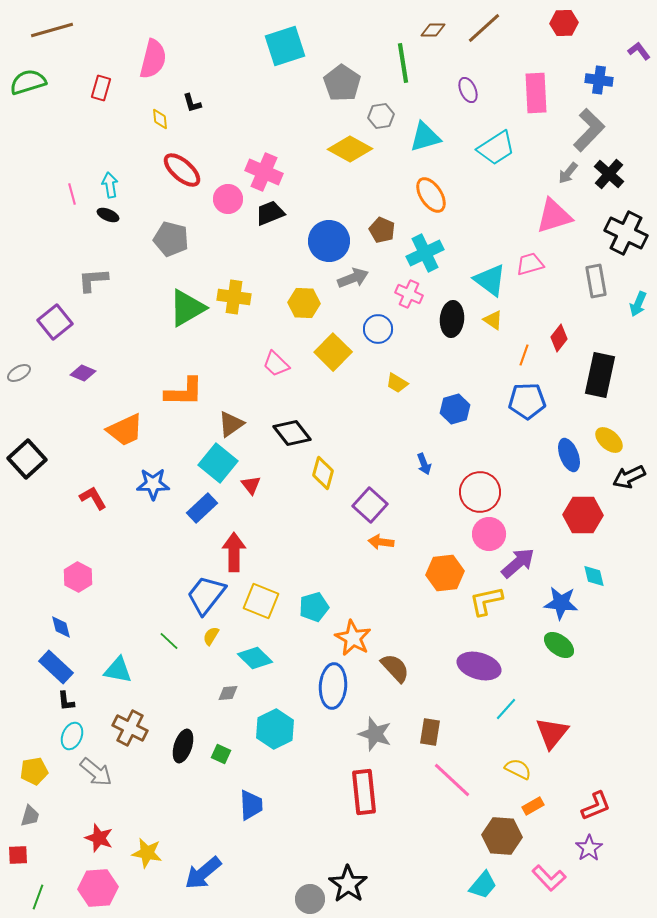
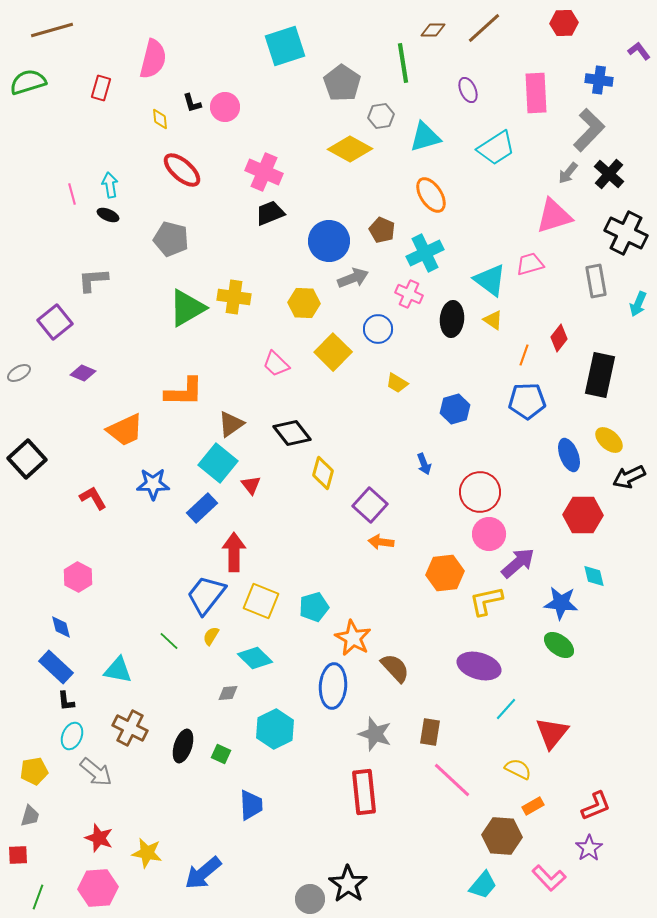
pink circle at (228, 199): moved 3 px left, 92 px up
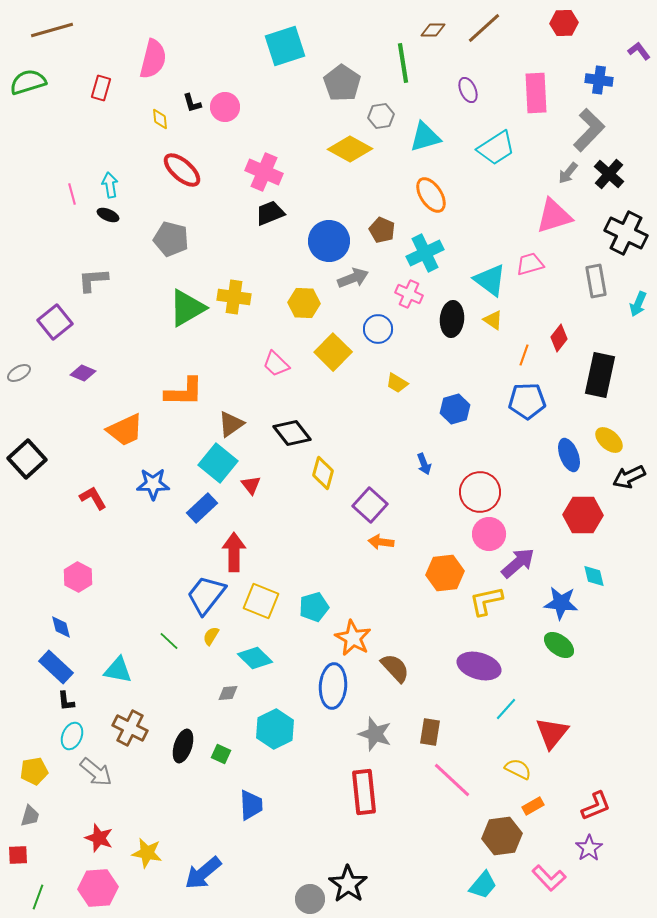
brown hexagon at (502, 836): rotated 12 degrees counterclockwise
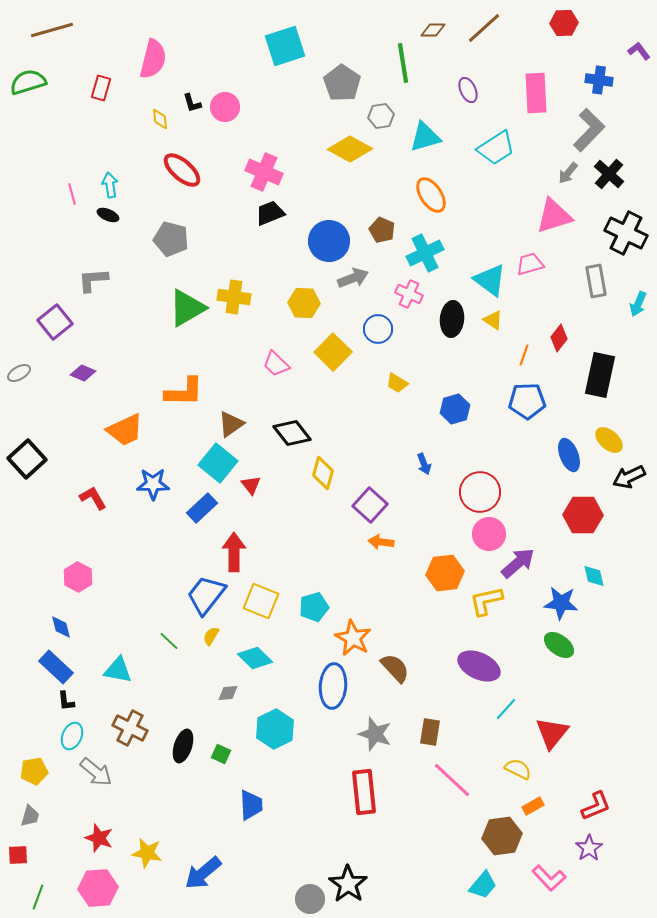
purple ellipse at (479, 666): rotated 9 degrees clockwise
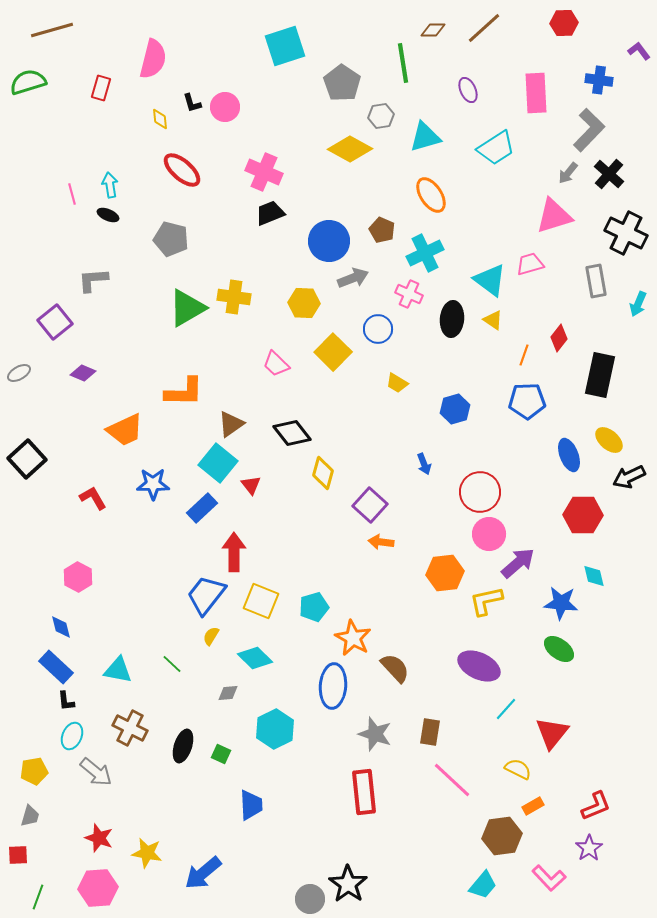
green line at (169, 641): moved 3 px right, 23 px down
green ellipse at (559, 645): moved 4 px down
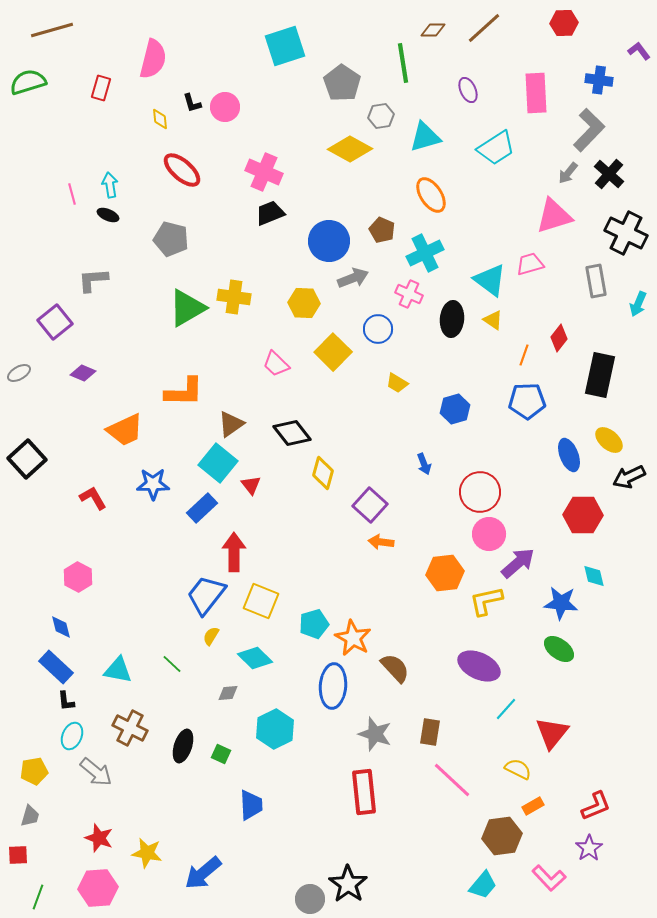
cyan pentagon at (314, 607): moved 17 px down
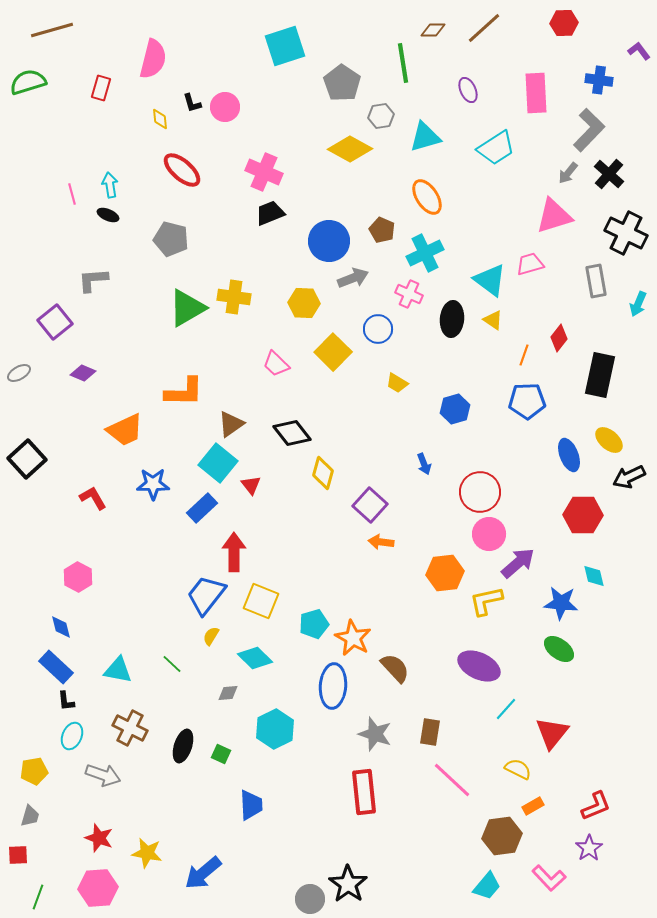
orange ellipse at (431, 195): moved 4 px left, 2 px down
gray arrow at (96, 772): moved 7 px right, 3 px down; rotated 20 degrees counterclockwise
cyan trapezoid at (483, 885): moved 4 px right, 1 px down
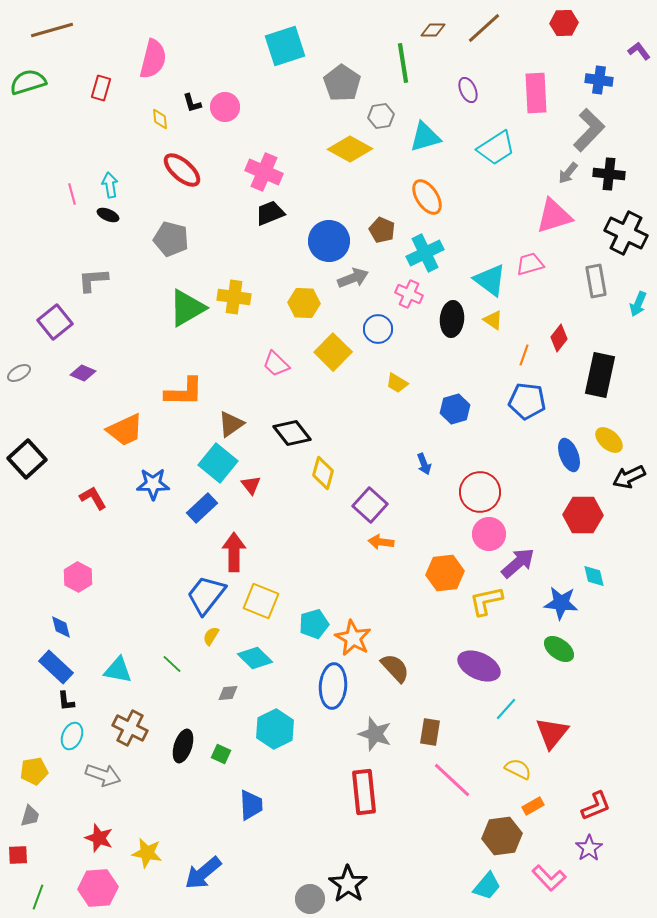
black cross at (609, 174): rotated 36 degrees counterclockwise
blue pentagon at (527, 401): rotated 9 degrees clockwise
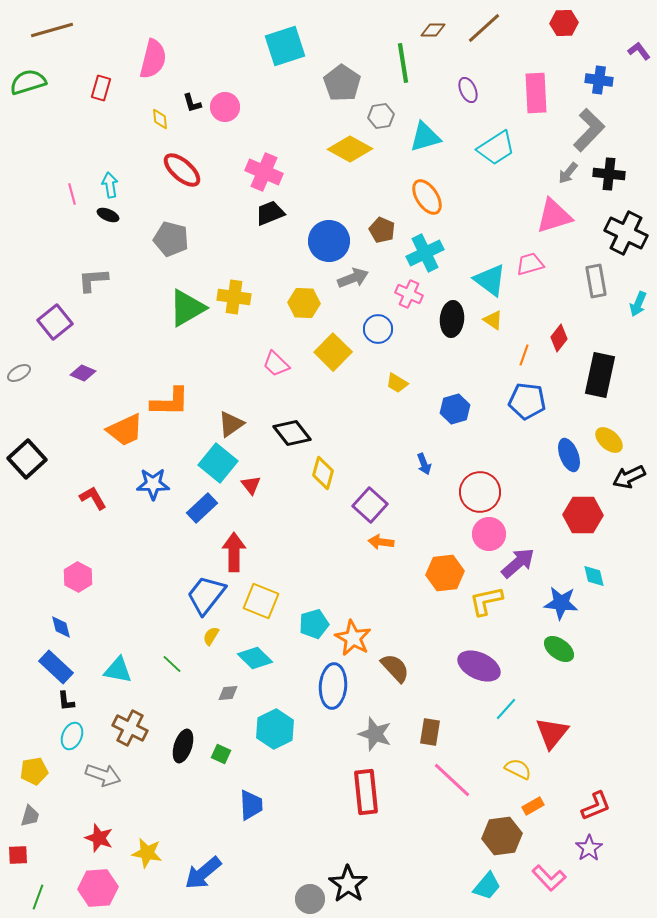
orange L-shape at (184, 392): moved 14 px left, 10 px down
red rectangle at (364, 792): moved 2 px right
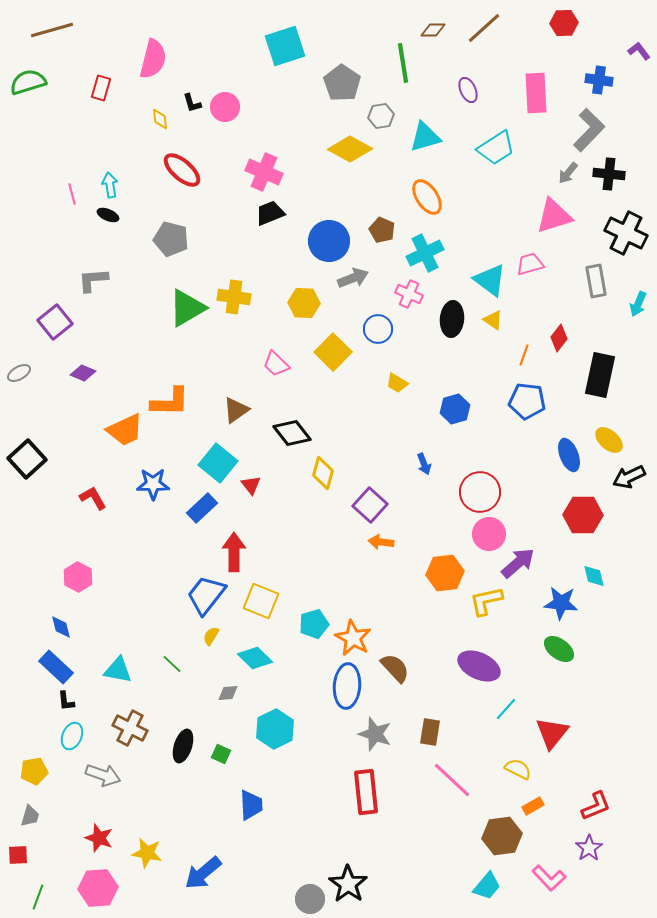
brown triangle at (231, 424): moved 5 px right, 14 px up
blue ellipse at (333, 686): moved 14 px right
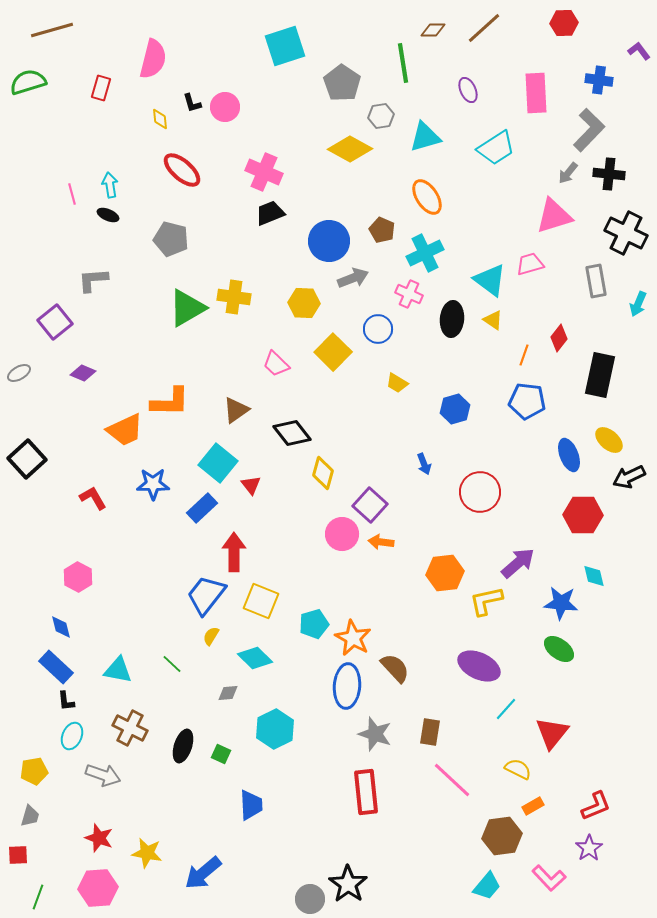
pink circle at (489, 534): moved 147 px left
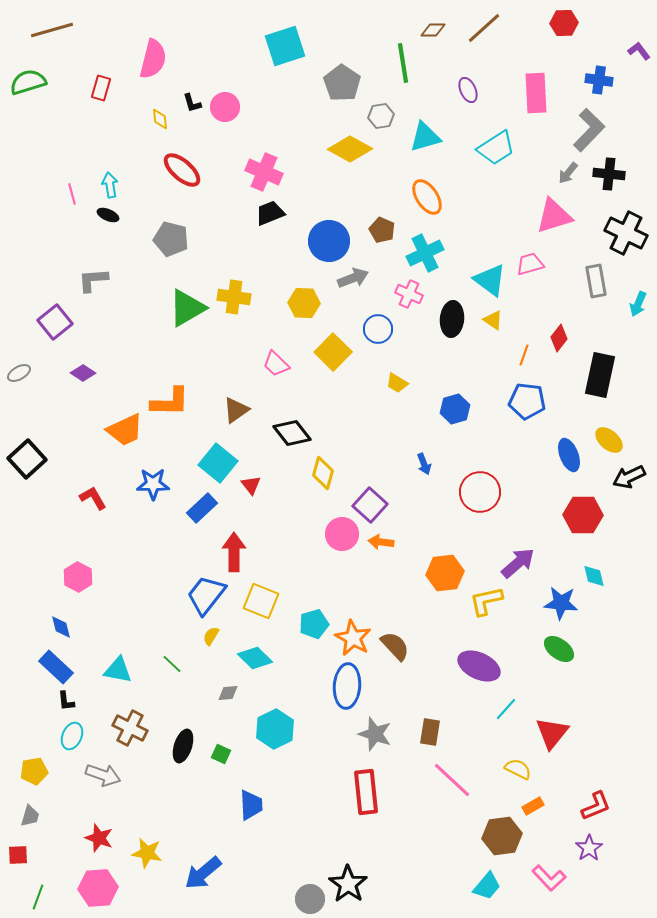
purple diamond at (83, 373): rotated 10 degrees clockwise
brown semicircle at (395, 668): moved 22 px up
